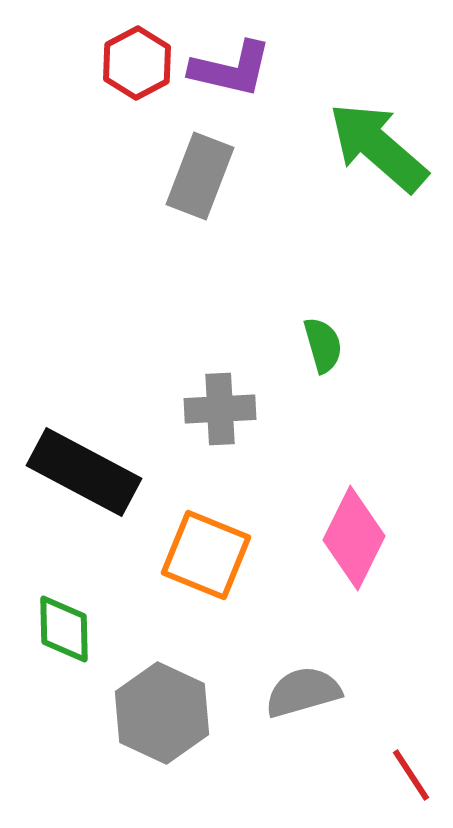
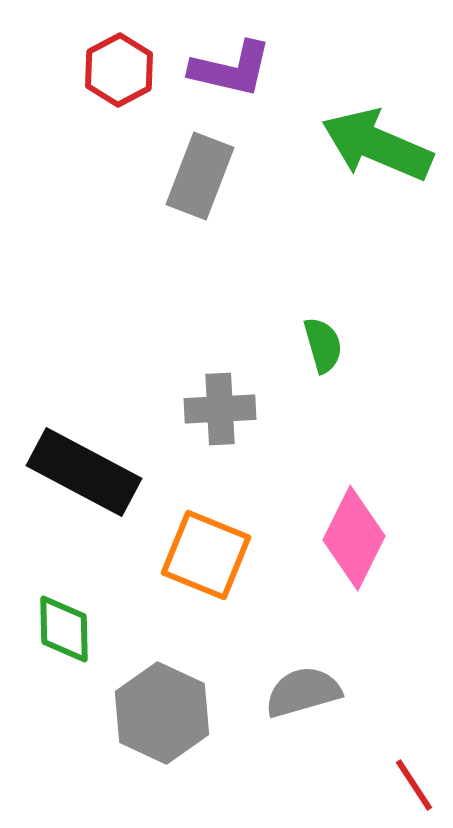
red hexagon: moved 18 px left, 7 px down
green arrow: moved 1 px left, 2 px up; rotated 18 degrees counterclockwise
red line: moved 3 px right, 10 px down
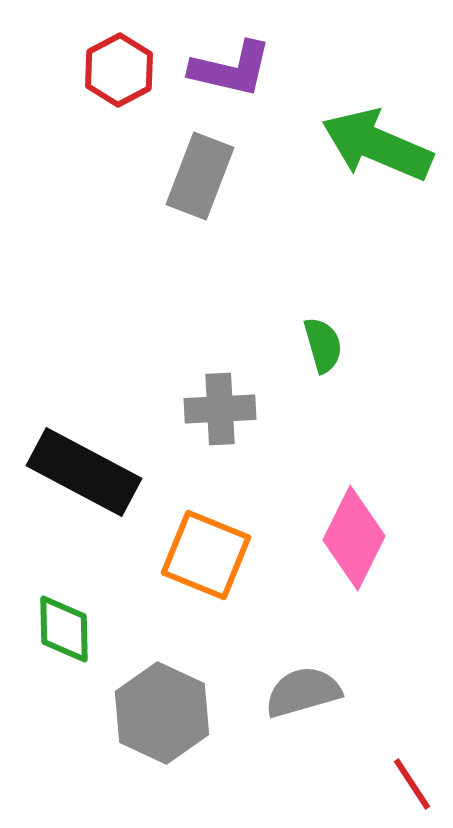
red line: moved 2 px left, 1 px up
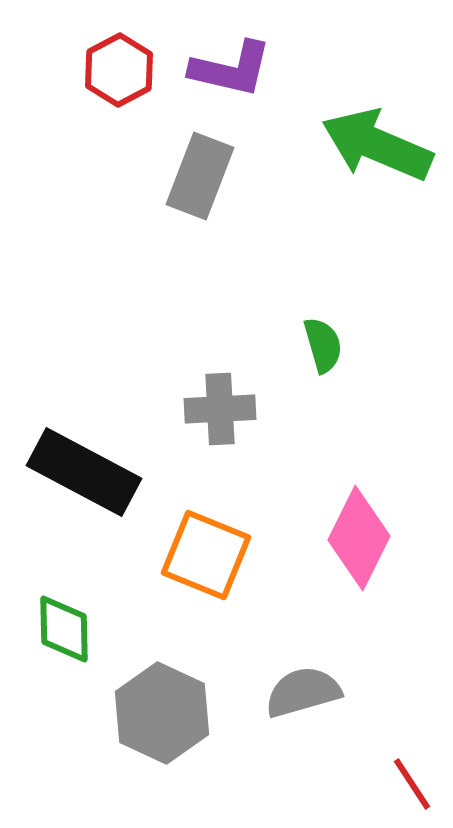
pink diamond: moved 5 px right
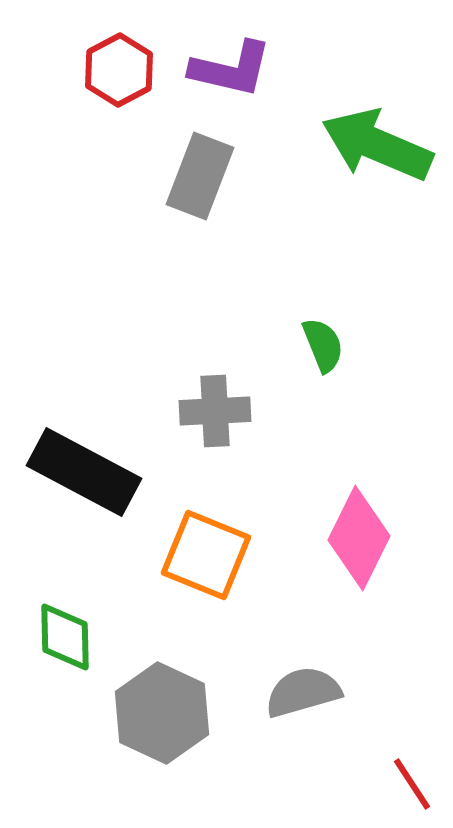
green semicircle: rotated 6 degrees counterclockwise
gray cross: moved 5 px left, 2 px down
green diamond: moved 1 px right, 8 px down
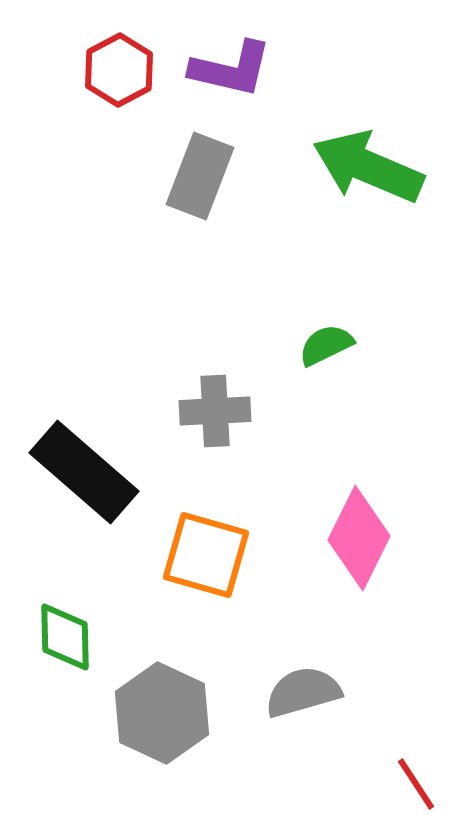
green arrow: moved 9 px left, 22 px down
green semicircle: moved 3 px right; rotated 94 degrees counterclockwise
black rectangle: rotated 13 degrees clockwise
orange square: rotated 6 degrees counterclockwise
red line: moved 4 px right
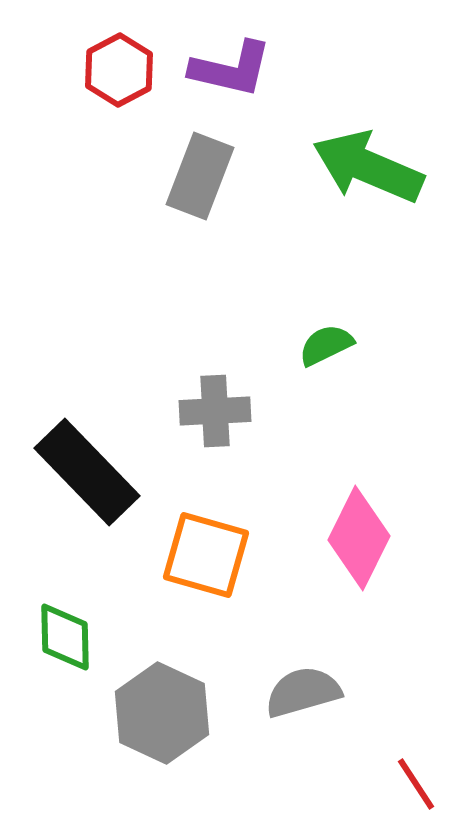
black rectangle: moved 3 px right; rotated 5 degrees clockwise
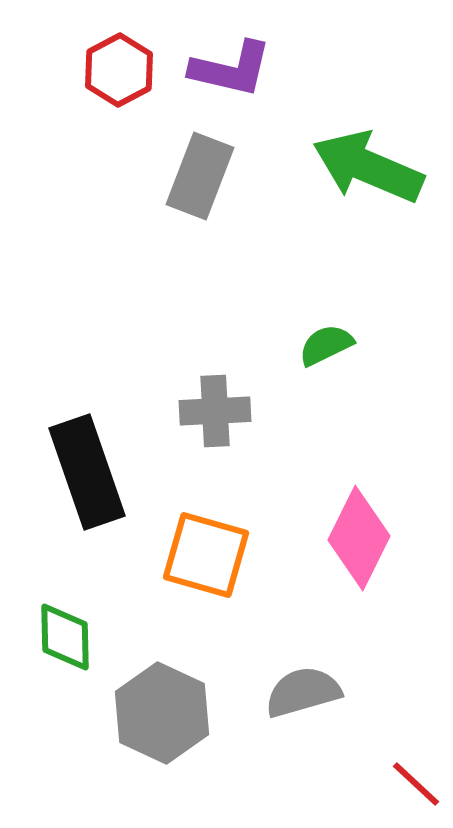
black rectangle: rotated 25 degrees clockwise
red line: rotated 14 degrees counterclockwise
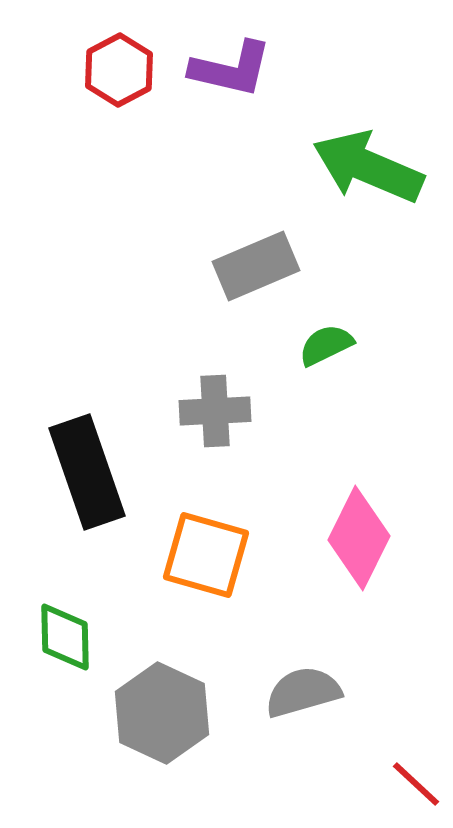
gray rectangle: moved 56 px right, 90 px down; rotated 46 degrees clockwise
